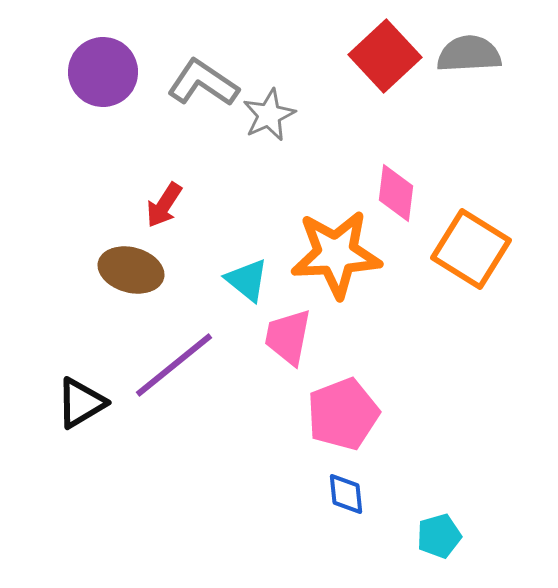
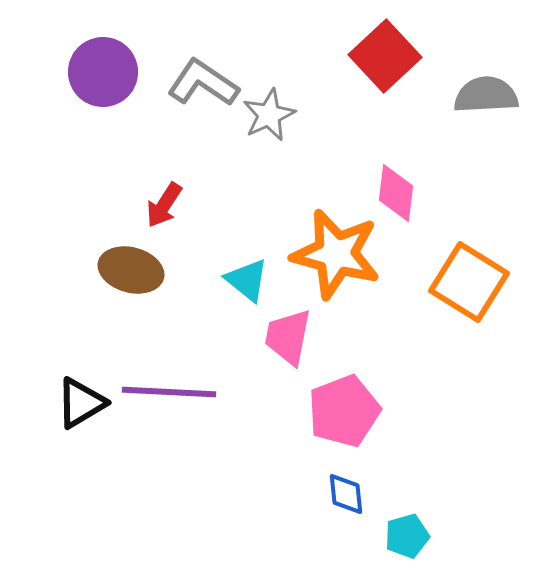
gray semicircle: moved 17 px right, 41 px down
orange square: moved 2 px left, 33 px down
orange star: rotated 18 degrees clockwise
purple line: moved 5 px left, 27 px down; rotated 42 degrees clockwise
pink pentagon: moved 1 px right, 3 px up
cyan pentagon: moved 32 px left
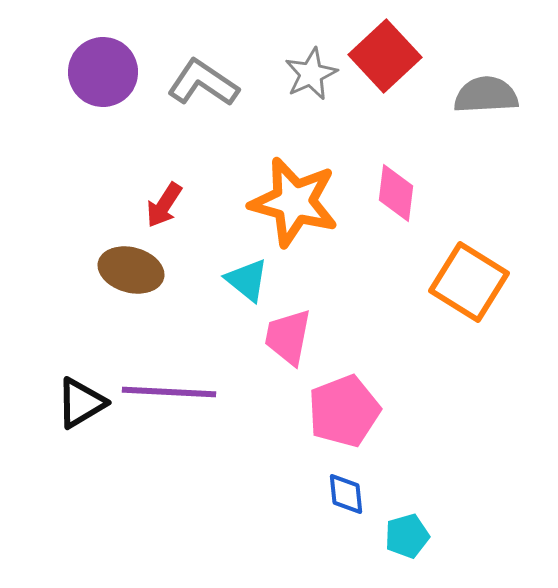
gray star: moved 42 px right, 41 px up
orange star: moved 42 px left, 52 px up
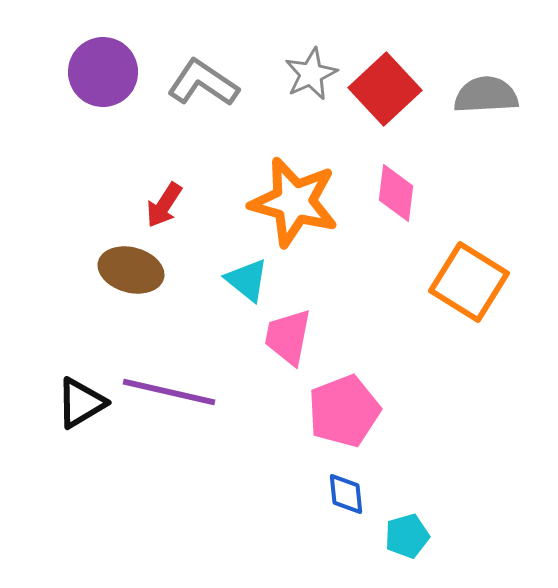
red square: moved 33 px down
purple line: rotated 10 degrees clockwise
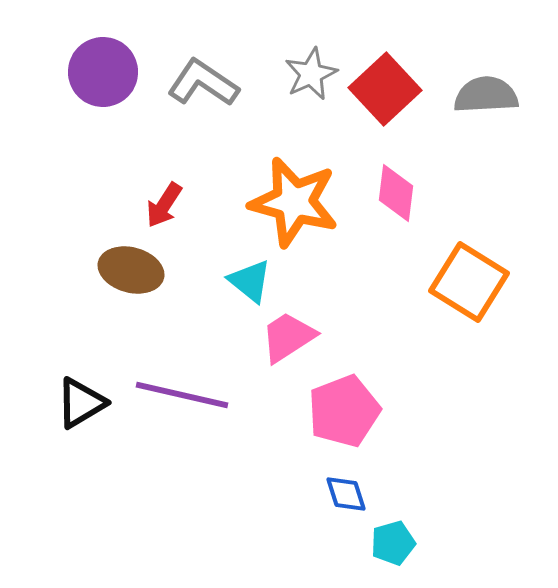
cyan triangle: moved 3 px right, 1 px down
pink trapezoid: rotated 46 degrees clockwise
purple line: moved 13 px right, 3 px down
blue diamond: rotated 12 degrees counterclockwise
cyan pentagon: moved 14 px left, 7 px down
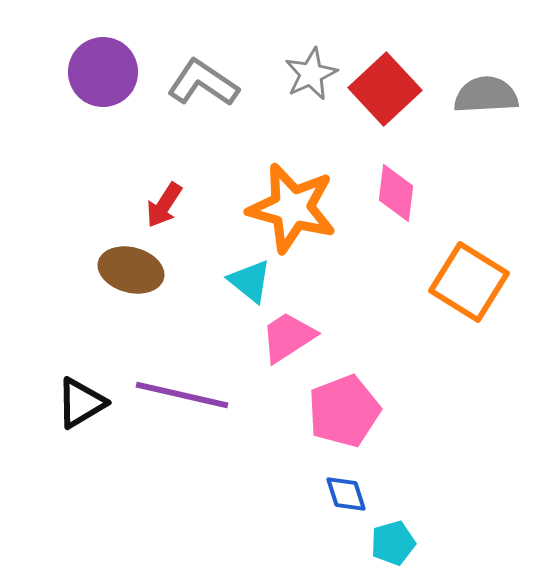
orange star: moved 2 px left, 6 px down
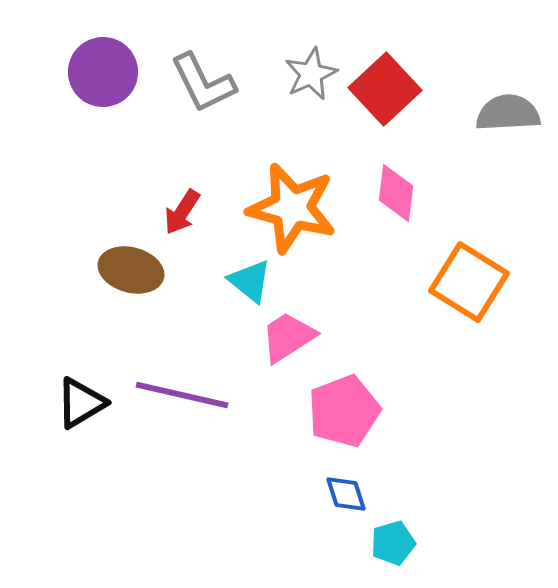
gray L-shape: rotated 150 degrees counterclockwise
gray semicircle: moved 22 px right, 18 px down
red arrow: moved 18 px right, 7 px down
